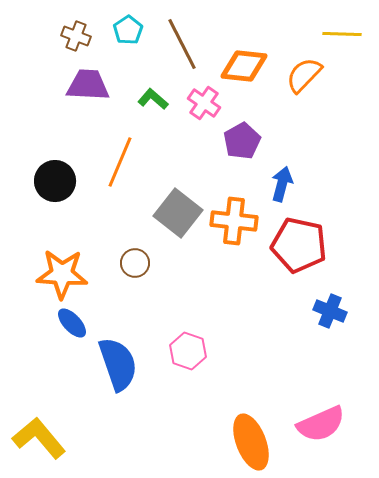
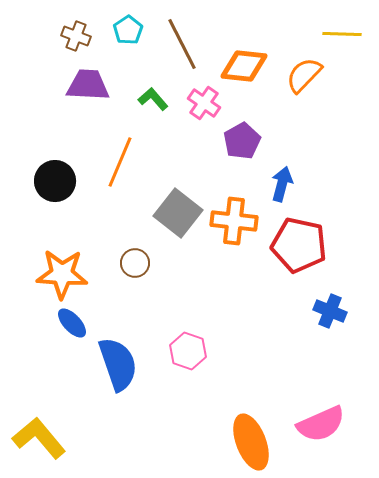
green L-shape: rotated 8 degrees clockwise
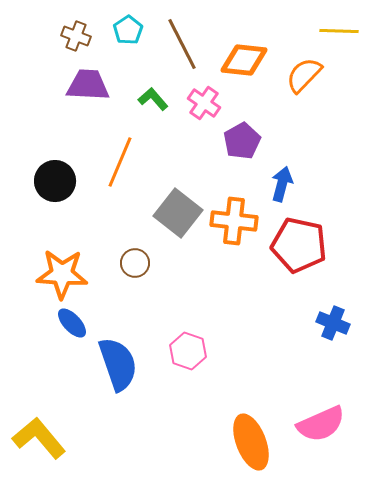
yellow line: moved 3 px left, 3 px up
orange diamond: moved 6 px up
blue cross: moved 3 px right, 12 px down
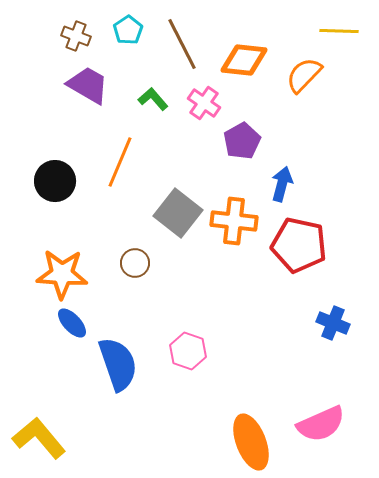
purple trapezoid: rotated 27 degrees clockwise
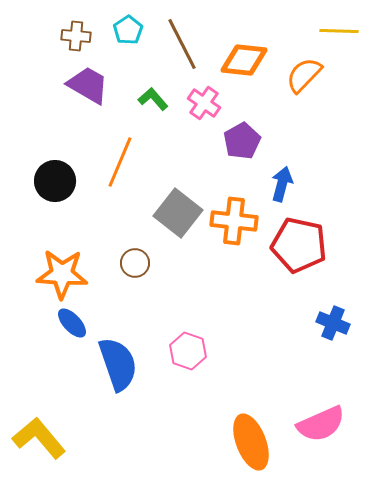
brown cross: rotated 16 degrees counterclockwise
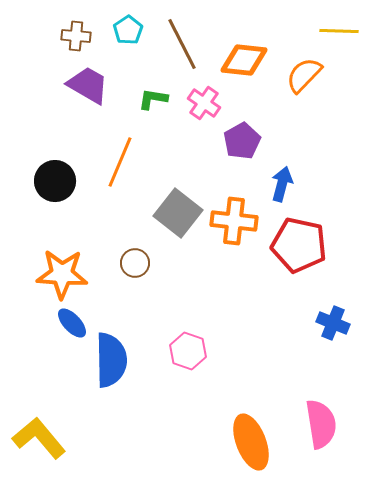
green L-shape: rotated 40 degrees counterclockwise
blue semicircle: moved 7 px left, 4 px up; rotated 18 degrees clockwise
pink semicircle: rotated 75 degrees counterclockwise
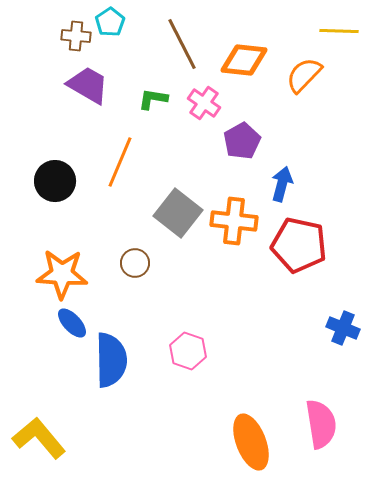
cyan pentagon: moved 18 px left, 8 px up
blue cross: moved 10 px right, 5 px down
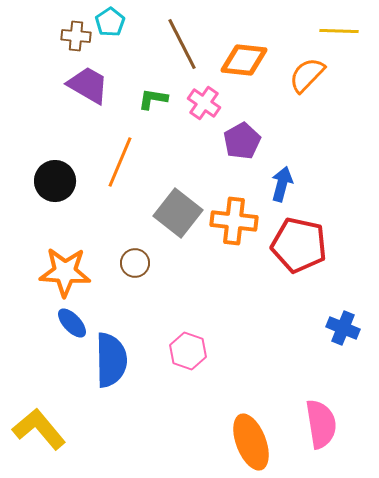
orange semicircle: moved 3 px right
orange star: moved 3 px right, 2 px up
yellow L-shape: moved 9 px up
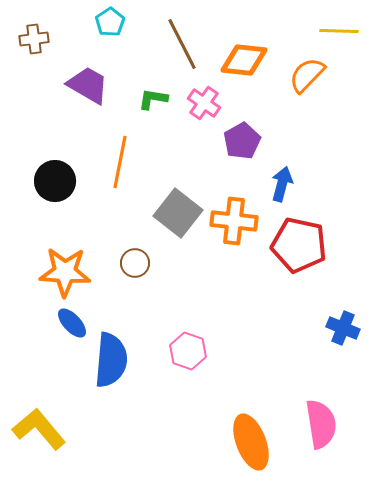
brown cross: moved 42 px left, 3 px down; rotated 12 degrees counterclockwise
orange line: rotated 12 degrees counterclockwise
blue semicircle: rotated 6 degrees clockwise
